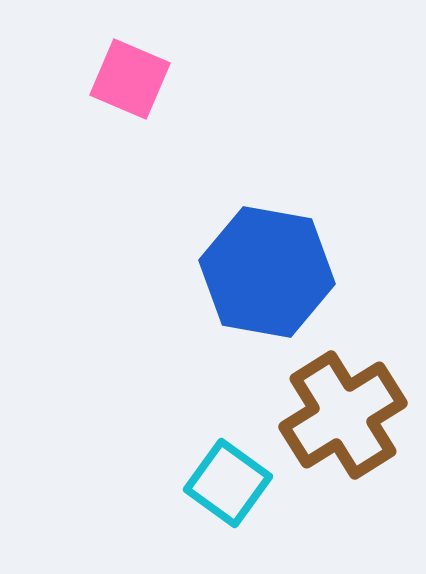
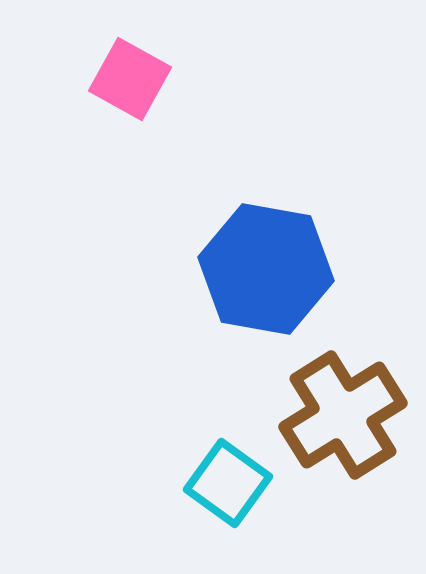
pink square: rotated 6 degrees clockwise
blue hexagon: moved 1 px left, 3 px up
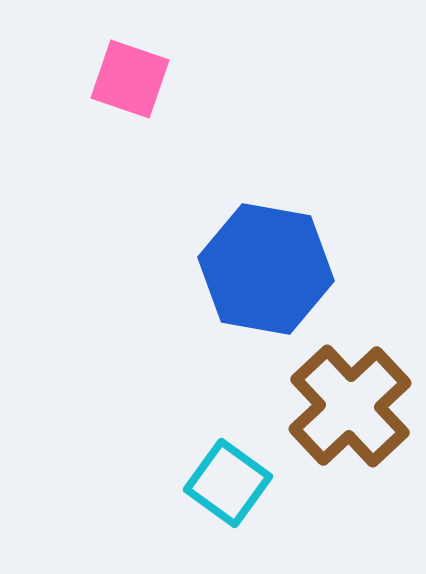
pink square: rotated 10 degrees counterclockwise
brown cross: moved 7 px right, 9 px up; rotated 11 degrees counterclockwise
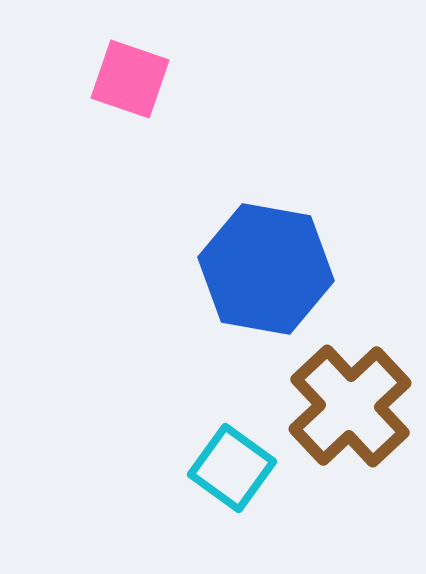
cyan square: moved 4 px right, 15 px up
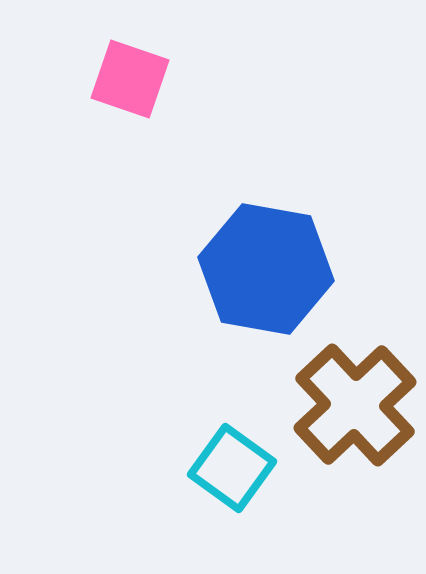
brown cross: moved 5 px right, 1 px up
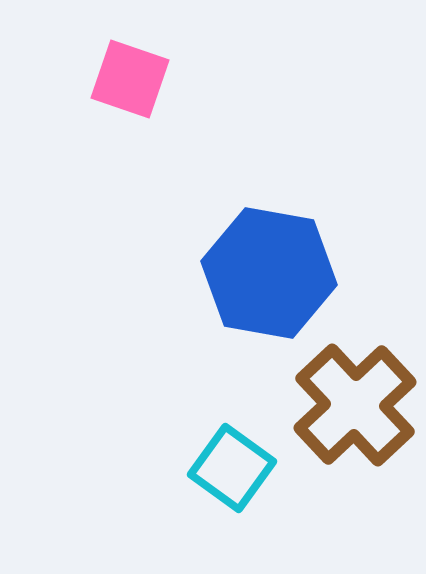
blue hexagon: moved 3 px right, 4 px down
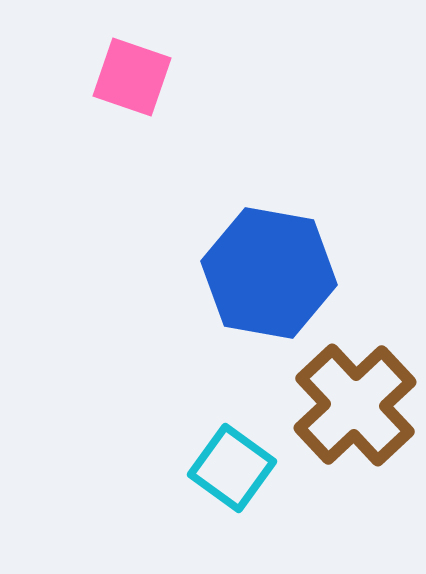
pink square: moved 2 px right, 2 px up
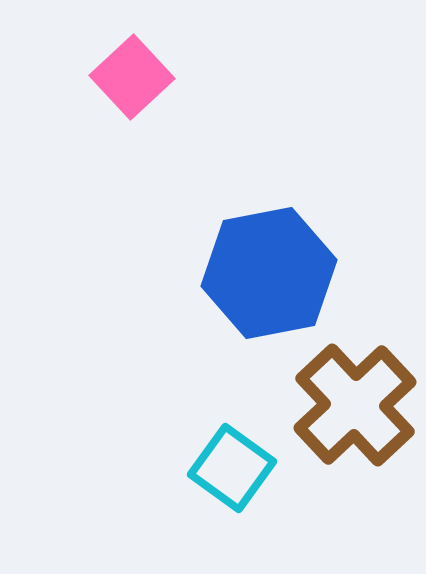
pink square: rotated 28 degrees clockwise
blue hexagon: rotated 21 degrees counterclockwise
